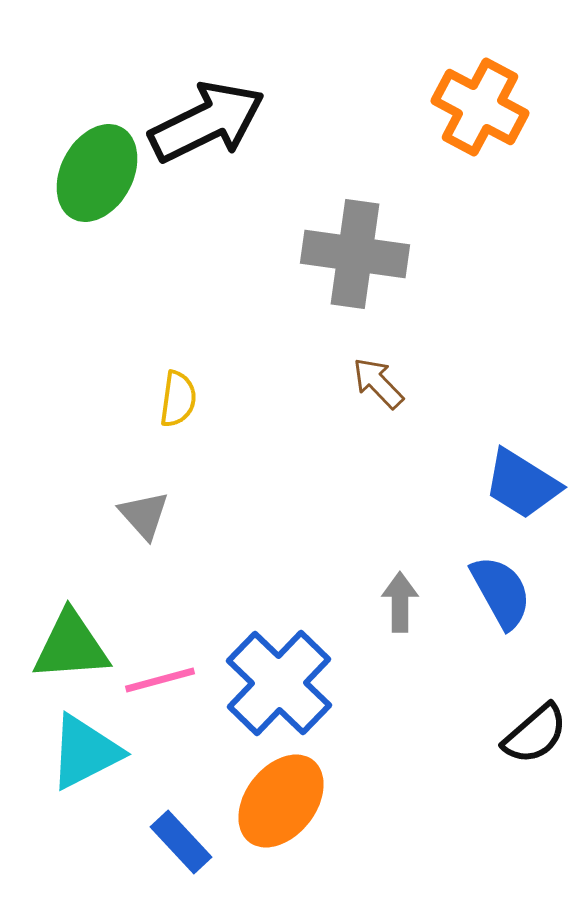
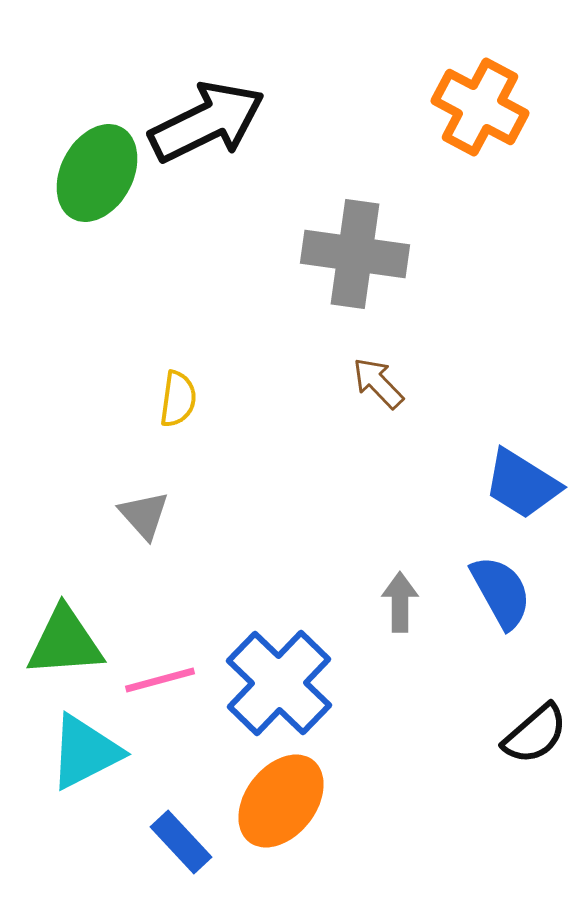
green triangle: moved 6 px left, 4 px up
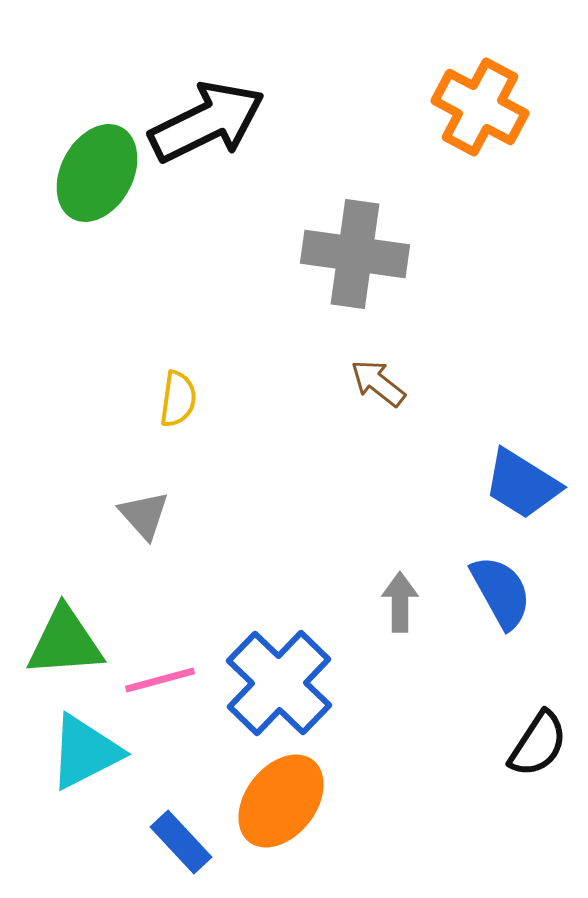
brown arrow: rotated 8 degrees counterclockwise
black semicircle: moved 3 px right, 10 px down; rotated 16 degrees counterclockwise
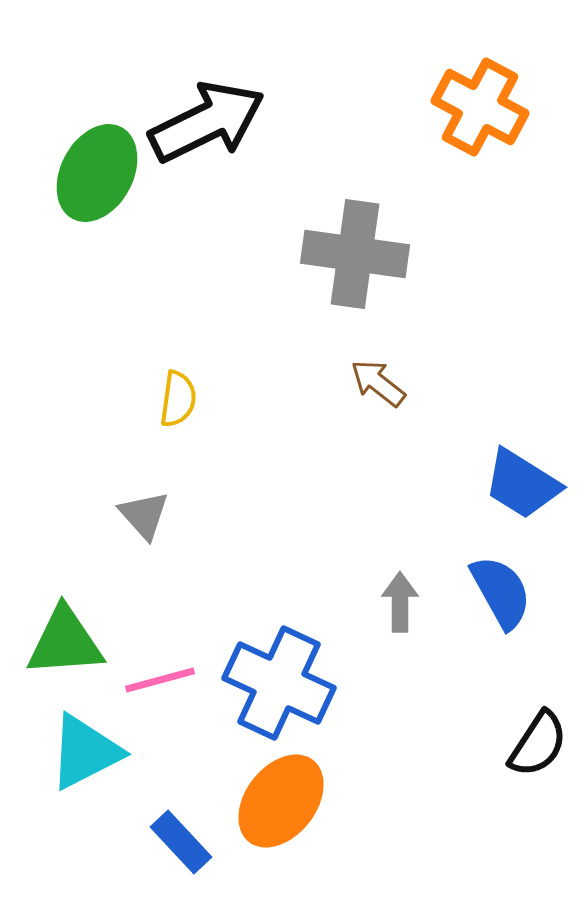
blue cross: rotated 19 degrees counterclockwise
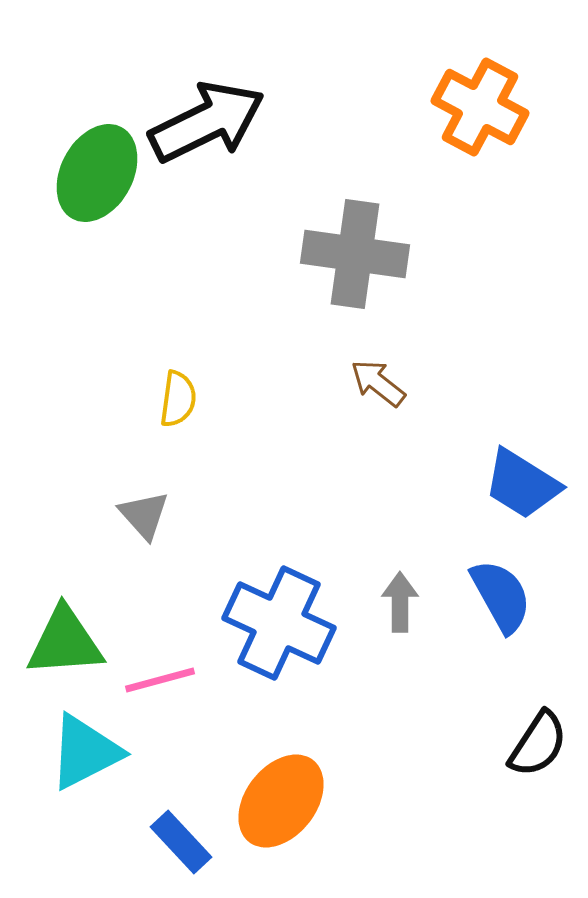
blue semicircle: moved 4 px down
blue cross: moved 60 px up
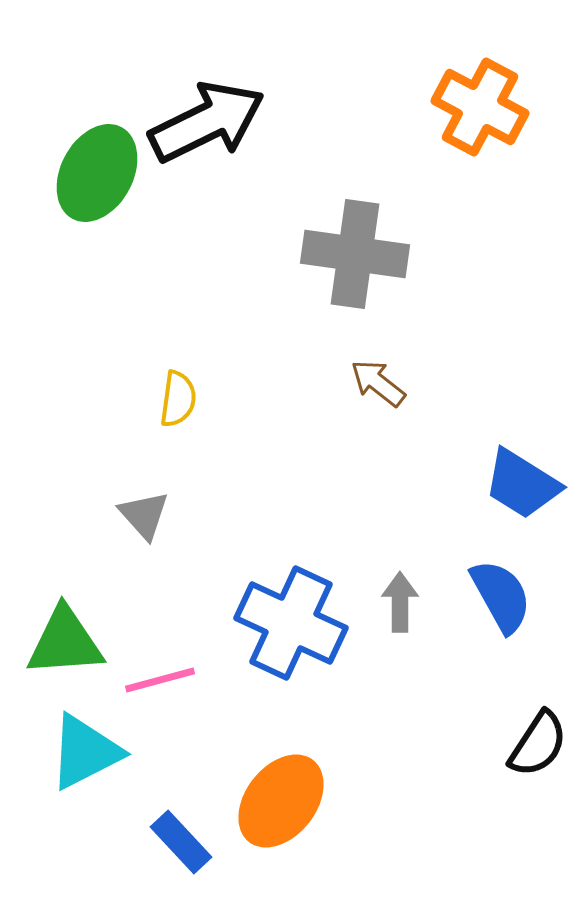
blue cross: moved 12 px right
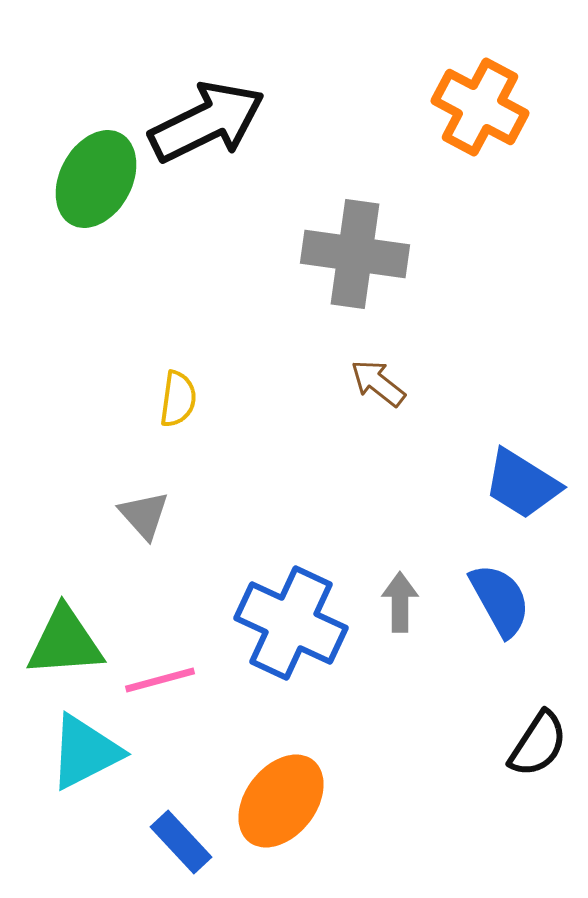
green ellipse: moved 1 px left, 6 px down
blue semicircle: moved 1 px left, 4 px down
